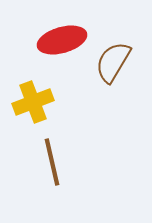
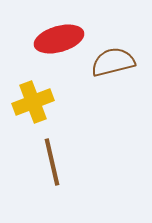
red ellipse: moved 3 px left, 1 px up
brown semicircle: rotated 45 degrees clockwise
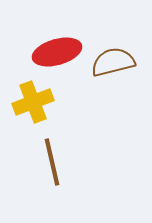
red ellipse: moved 2 px left, 13 px down
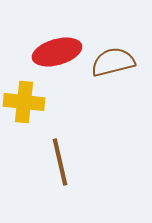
yellow cross: moved 9 px left; rotated 27 degrees clockwise
brown line: moved 8 px right
